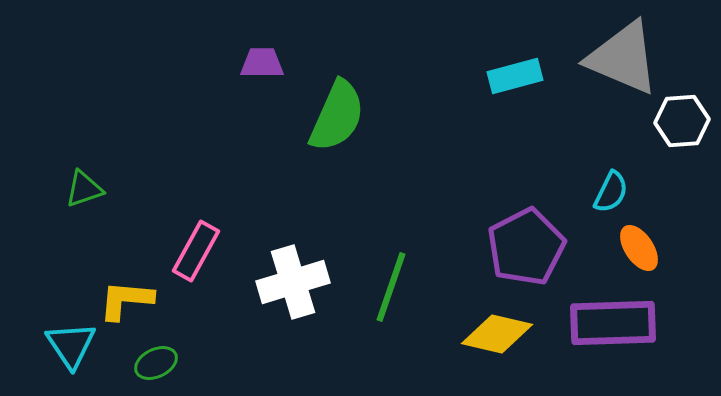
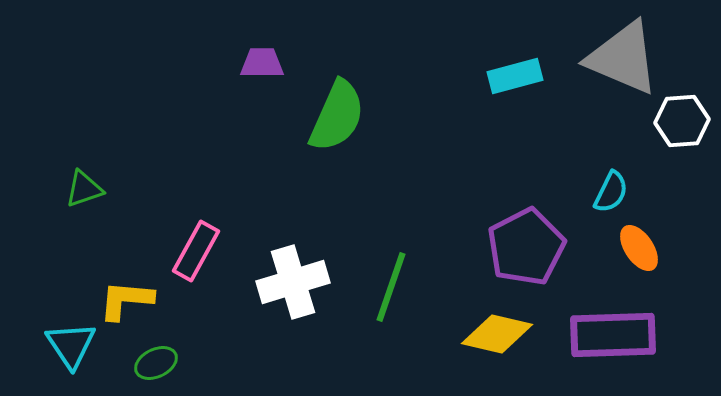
purple rectangle: moved 12 px down
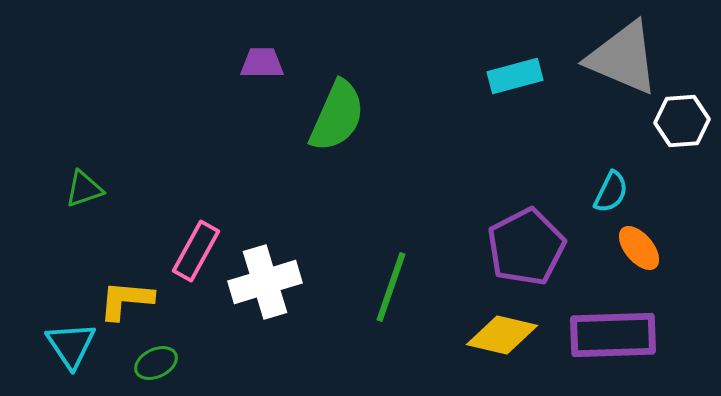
orange ellipse: rotated 6 degrees counterclockwise
white cross: moved 28 px left
yellow diamond: moved 5 px right, 1 px down
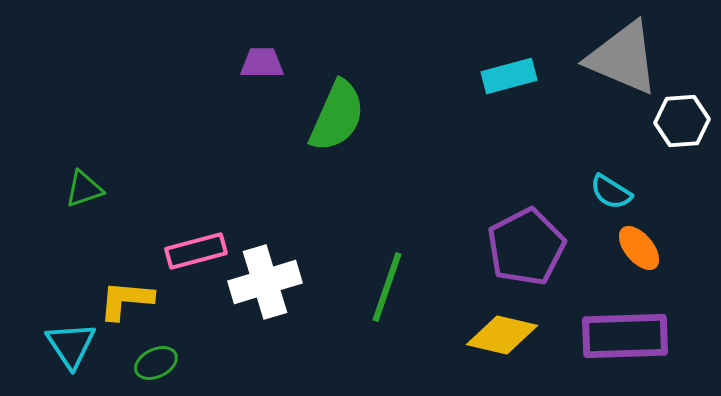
cyan rectangle: moved 6 px left
cyan semicircle: rotated 96 degrees clockwise
pink rectangle: rotated 46 degrees clockwise
green line: moved 4 px left
purple rectangle: moved 12 px right, 1 px down
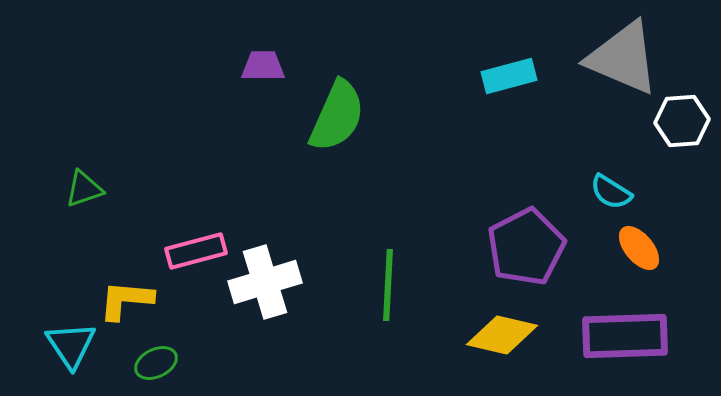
purple trapezoid: moved 1 px right, 3 px down
green line: moved 1 px right, 2 px up; rotated 16 degrees counterclockwise
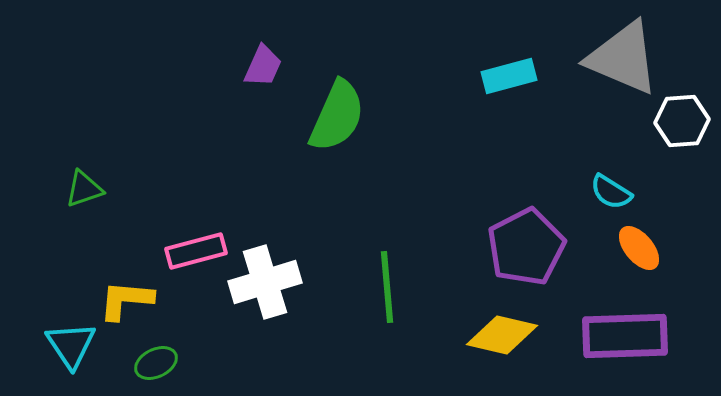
purple trapezoid: rotated 114 degrees clockwise
green line: moved 1 px left, 2 px down; rotated 8 degrees counterclockwise
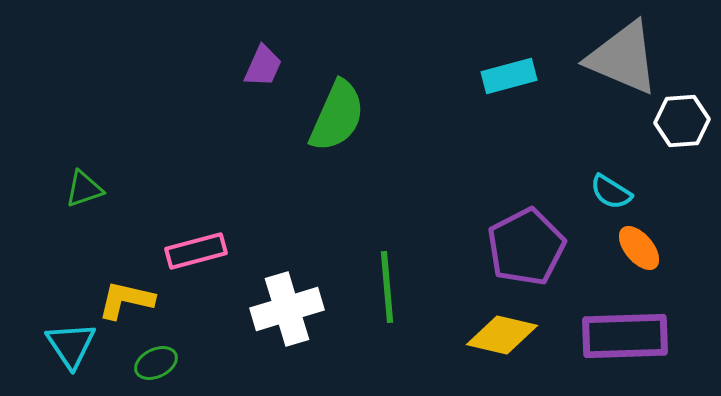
white cross: moved 22 px right, 27 px down
yellow L-shape: rotated 8 degrees clockwise
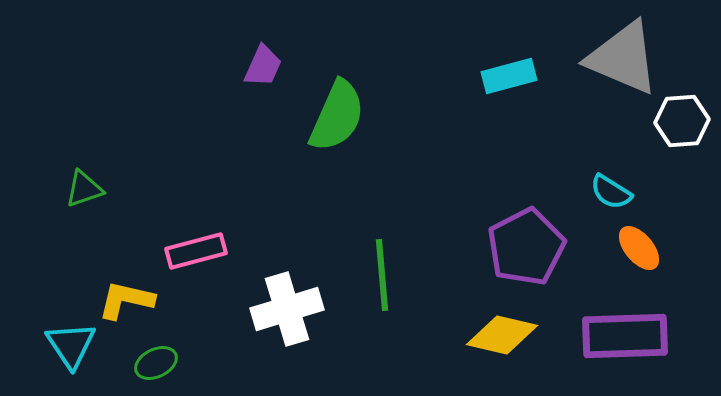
green line: moved 5 px left, 12 px up
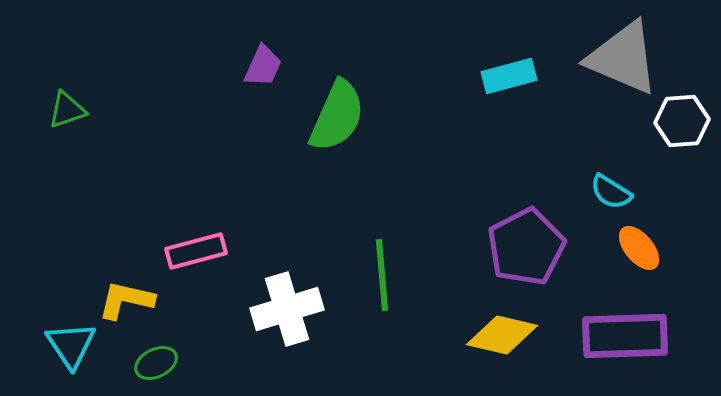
green triangle: moved 17 px left, 79 px up
